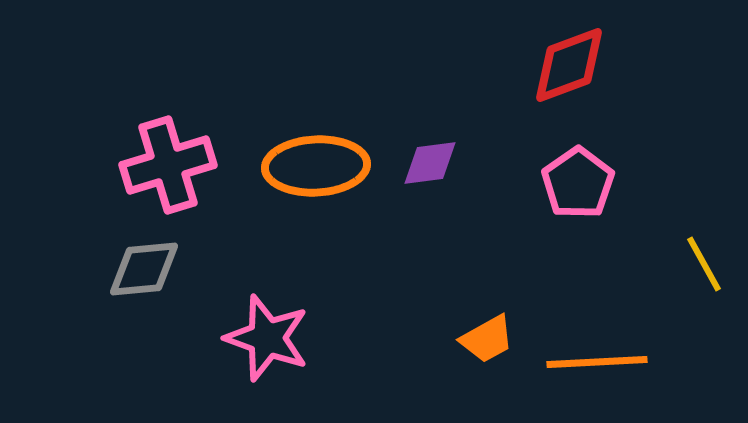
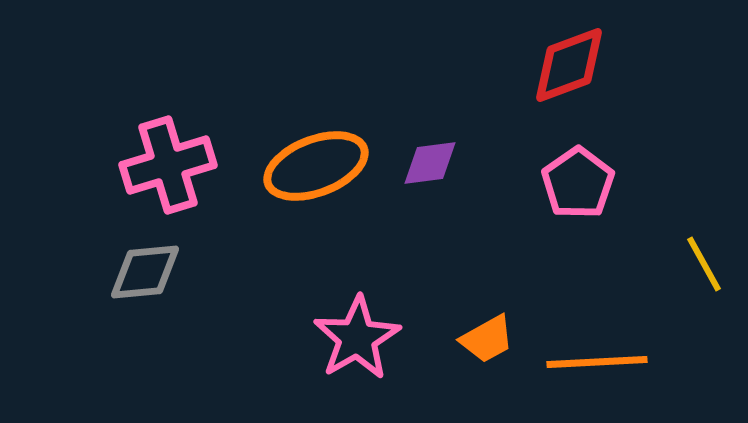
orange ellipse: rotated 18 degrees counterclockwise
gray diamond: moved 1 px right, 3 px down
pink star: moved 90 px right; rotated 22 degrees clockwise
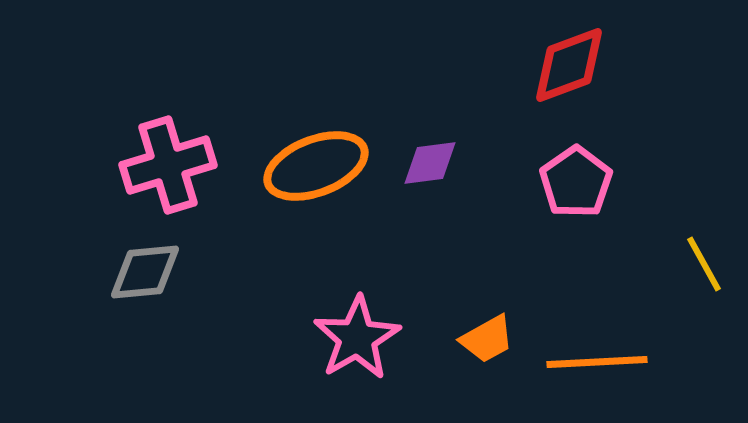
pink pentagon: moved 2 px left, 1 px up
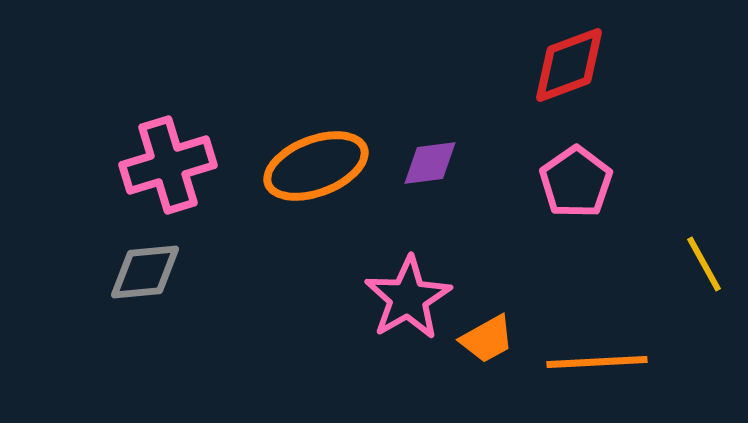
pink star: moved 51 px right, 40 px up
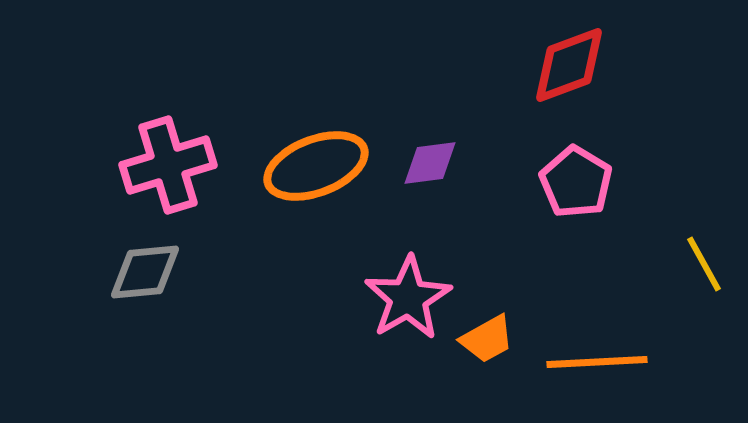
pink pentagon: rotated 6 degrees counterclockwise
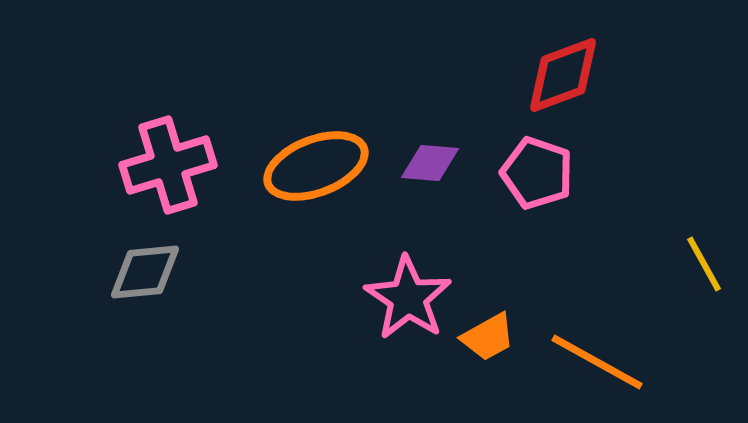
red diamond: moved 6 px left, 10 px down
purple diamond: rotated 12 degrees clockwise
pink pentagon: moved 39 px left, 9 px up; rotated 12 degrees counterclockwise
pink star: rotated 8 degrees counterclockwise
orange trapezoid: moved 1 px right, 2 px up
orange line: rotated 32 degrees clockwise
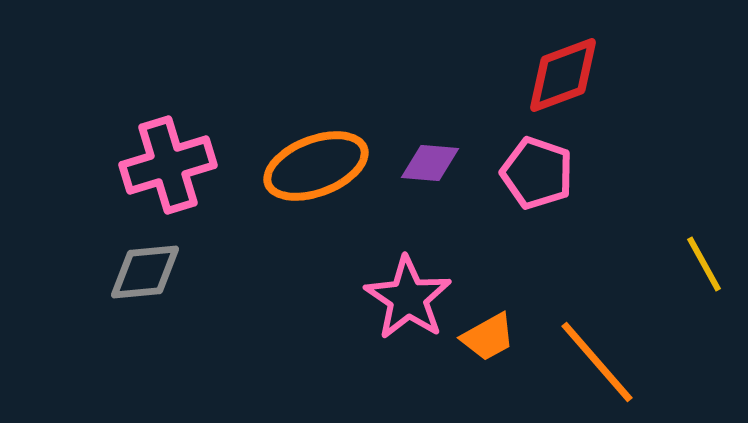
orange line: rotated 20 degrees clockwise
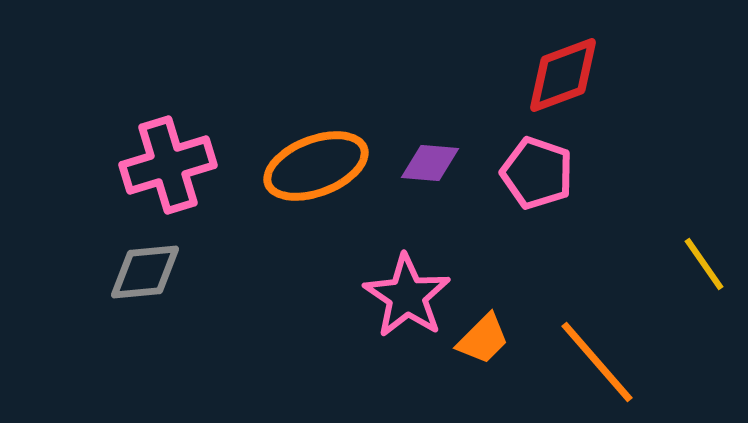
yellow line: rotated 6 degrees counterclockwise
pink star: moved 1 px left, 2 px up
orange trapezoid: moved 5 px left, 2 px down; rotated 16 degrees counterclockwise
